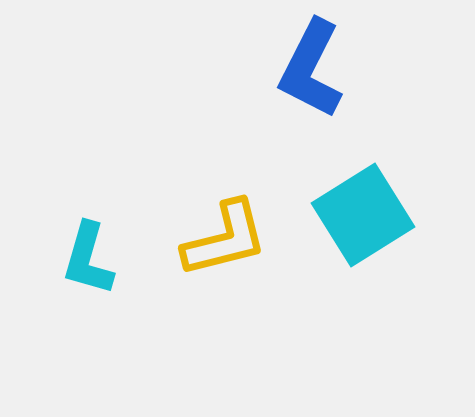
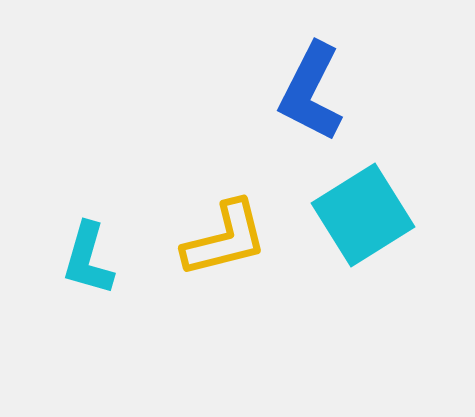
blue L-shape: moved 23 px down
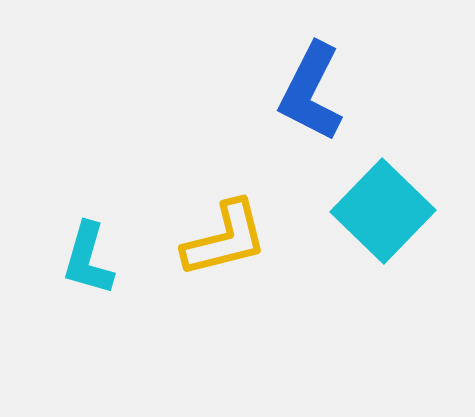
cyan square: moved 20 px right, 4 px up; rotated 14 degrees counterclockwise
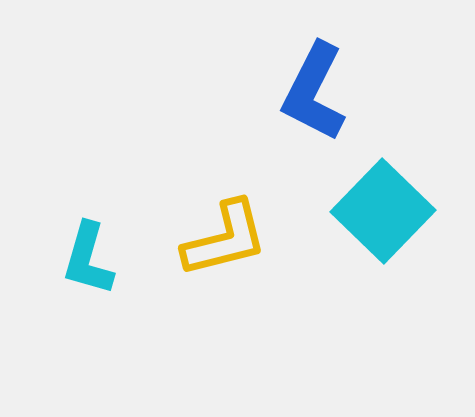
blue L-shape: moved 3 px right
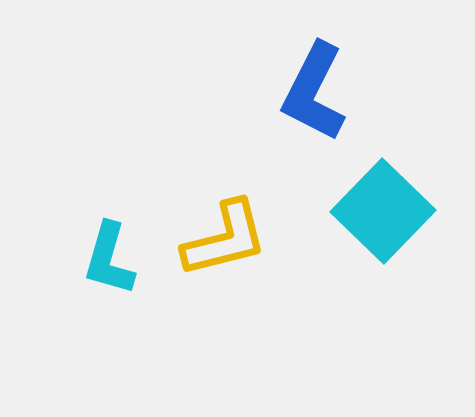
cyan L-shape: moved 21 px right
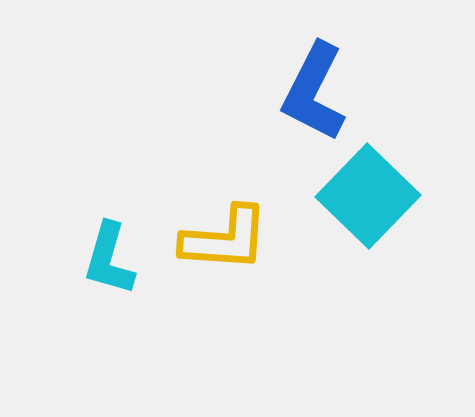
cyan square: moved 15 px left, 15 px up
yellow L-shape: rotated 18 degrees clockwise
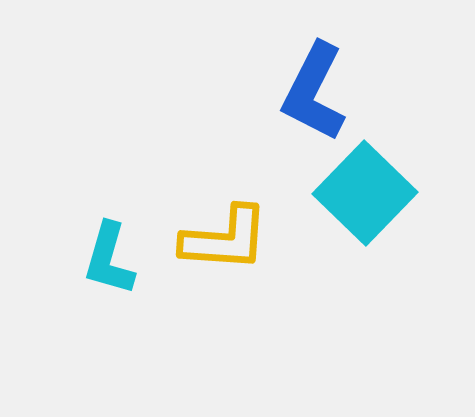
cyan square: moved 3 px left, 3 px up
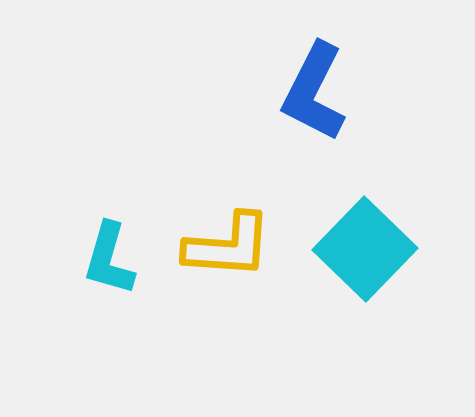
cyan square: moved 56 px down
yellow L-shape: moved 3 px right, 7 px down
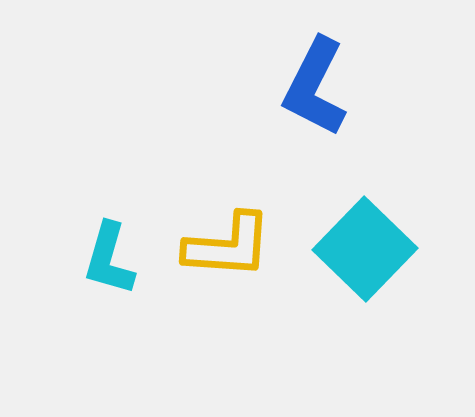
blue L-shape: moved 1 px right, 5 px up
